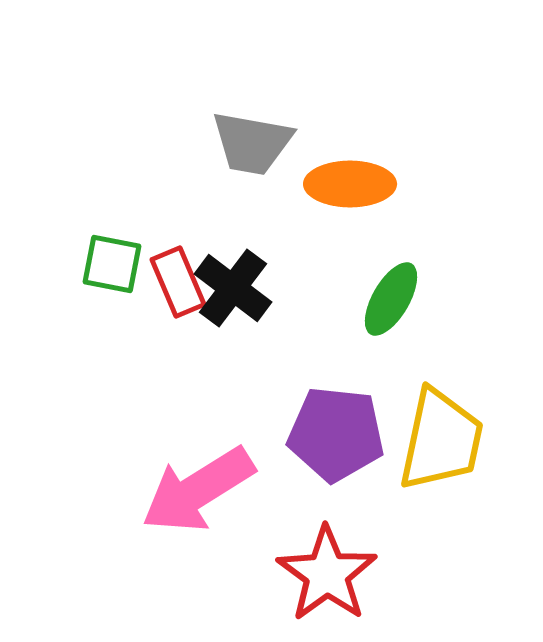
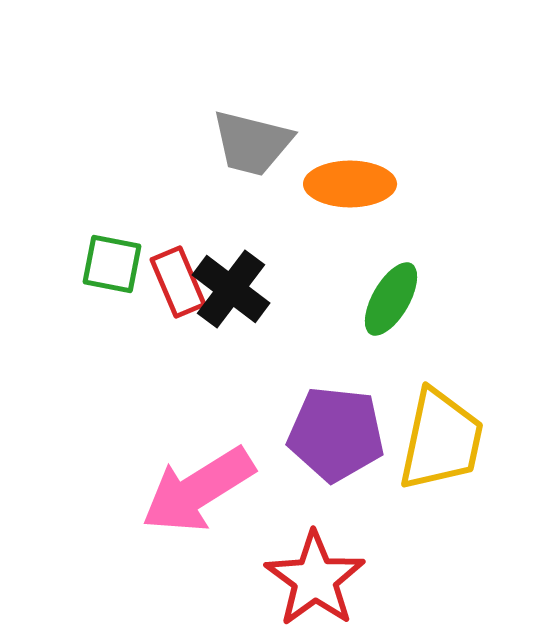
gray trapezoid: rotated 4 degrees clockwise
black cross: moved 2 px left, 1 px down
red star: moved 12 px left, 5 px down
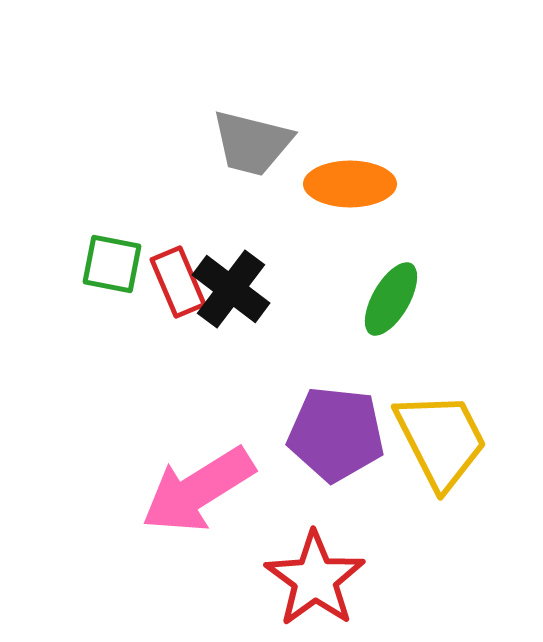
yellow trapezoid: rotated 39 degrees counterclockwise
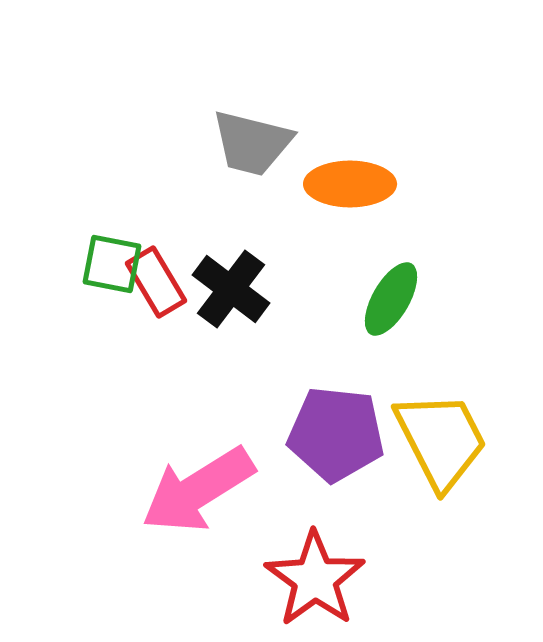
red rectangle: moved 22 px left; rotated 8 degrees counterclockwise
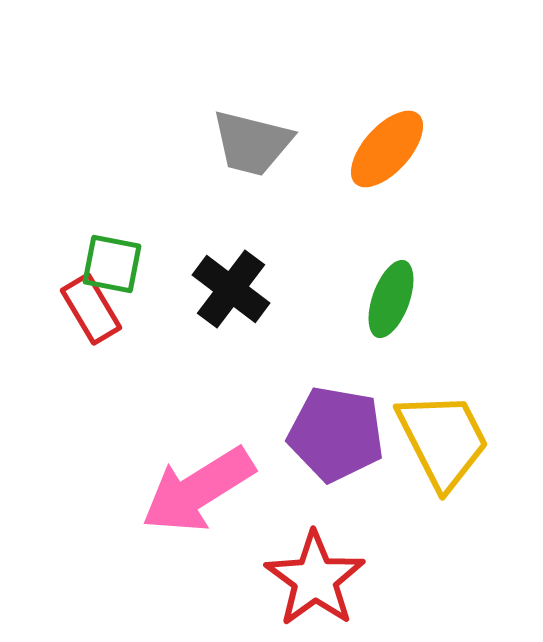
orange ellipse: moved 37 px right, 35 px up; rotated 48 degrees counterclockwise
red rectangle: moved 65 px left, 27 px down
green ellipse: rotated 10 degrees counterclockwise
purple pentagon: rotated 4 degrees clockwise
yellow trapezoid: moved 2 px right
